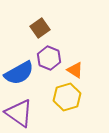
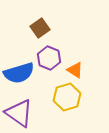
blue semicircle: rotated 12 degrees clockwise
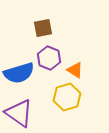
brown square: moved 3 px right; rotated 24 degrees clockwise
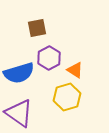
brown square: moved 6 px left
purple hexagon: rotated 10 degrees clockwise
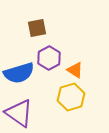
yellow hexagon: moved 4 px right
